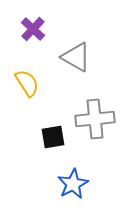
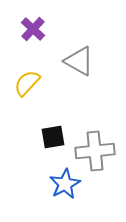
gray triangle: moved 3 px right, 4 px down
yellow semicircle: rotated 104 degrees counterclockwise
gray cross: moved 32 px down
blue star: moved 8 px left
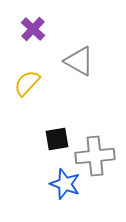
black square: moved 4 px right, 2 px down
gray cross: moved 5 px down
blue star: rotated 24 degrees counterclockwise
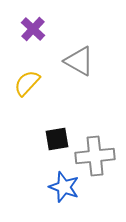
blue star: moved 1 px left, 3 px down
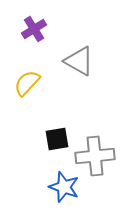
purple cross: moved 1 px right; rotated 15 degrees clockwise
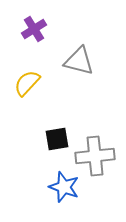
gray triangle: rotated 16 degrees counterclockwise
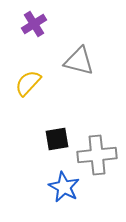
purple cross: moved 5 px up
yellow semicircle: moved 1 px right
gray cross: moved 2 px right, 1 px up
blue star: rotated 8 degrees clockwise
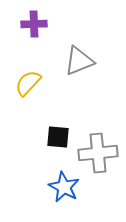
purple cross: rotated 30 degrees clockwise
gray triangle: rotated 36 degrees counterclockwise
black square: moved 1 px right, 2 px up; rotated 15 degrees clockwise
gray cross: moved 1 px right, 2 px up
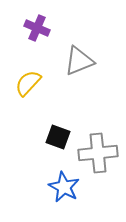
purple cross: moved 3 px right, 4 px down; rotated 25 degrees clockwise
black square: rotated 15 degrees clockwise
